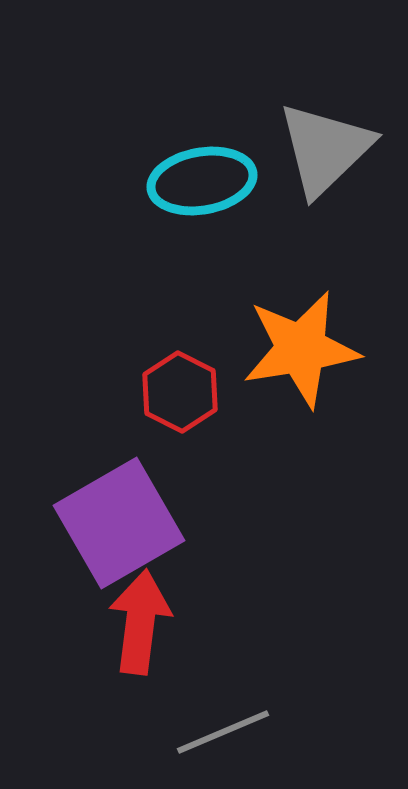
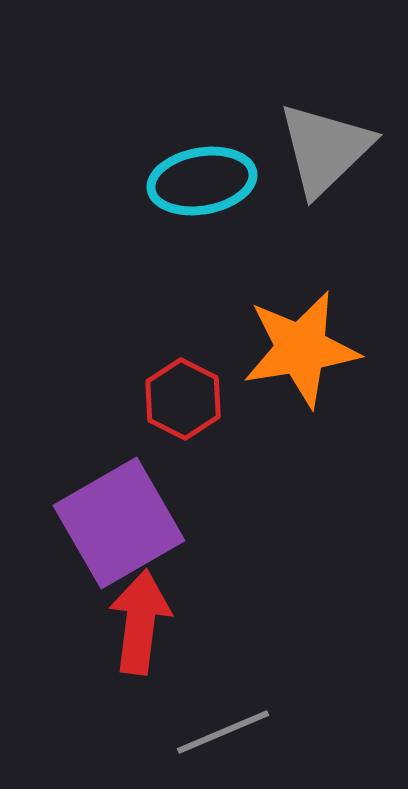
red hexagon: moved 3 px right, 7 px down
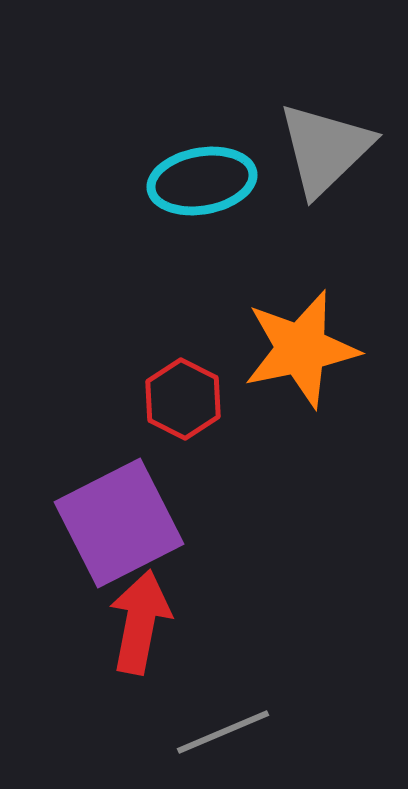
orange star: rotated 3 degrees counterclockwise
purple square: rotated 3 degrees clockwise
red arrow: rotated 4 degrees clockwise
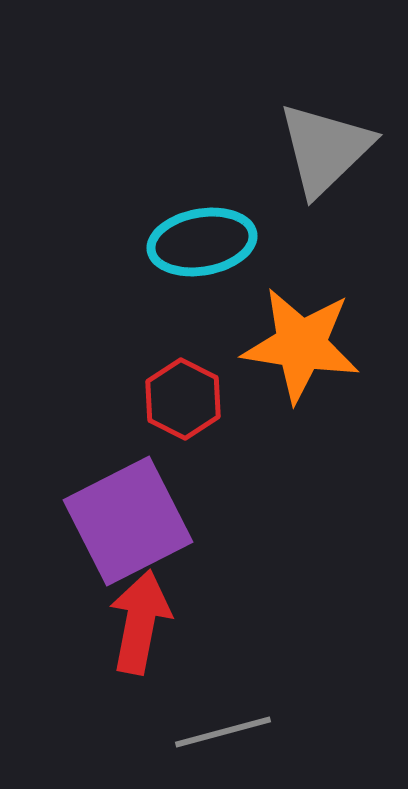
cyan ellipse: moved 61 px down
orange star: moved 4 px up; rotated 21 degrees clockwise
purple square: moved 9 px right, 2 px up
gray line: rotated 8 degrees clockwise
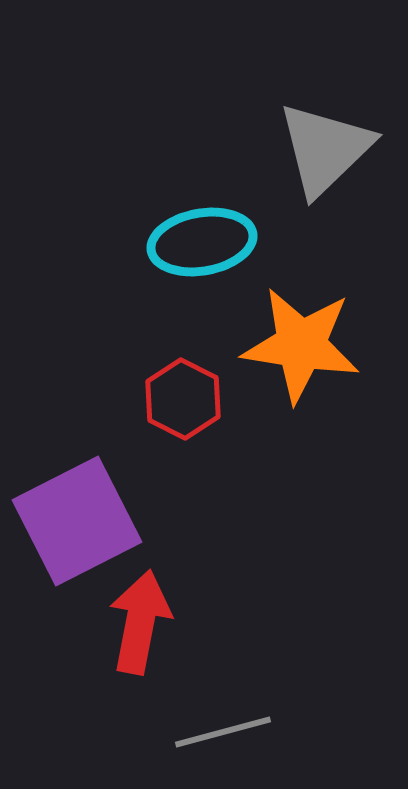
purple square: moved 51 px left
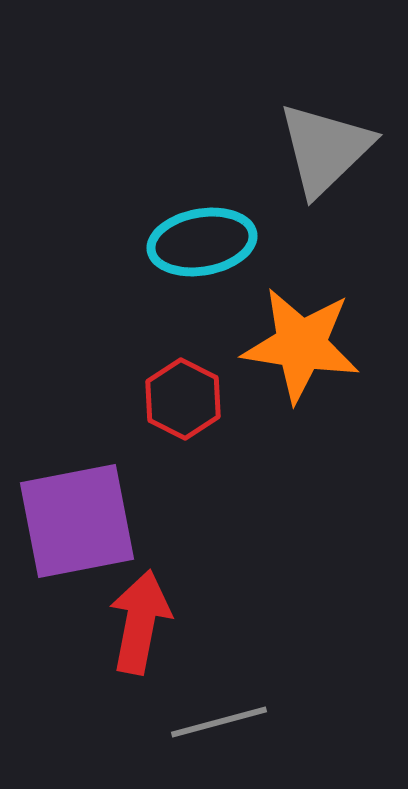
purple square: rotated 16 degrees clockwise
gray line: moved 4 px left, 10 px up
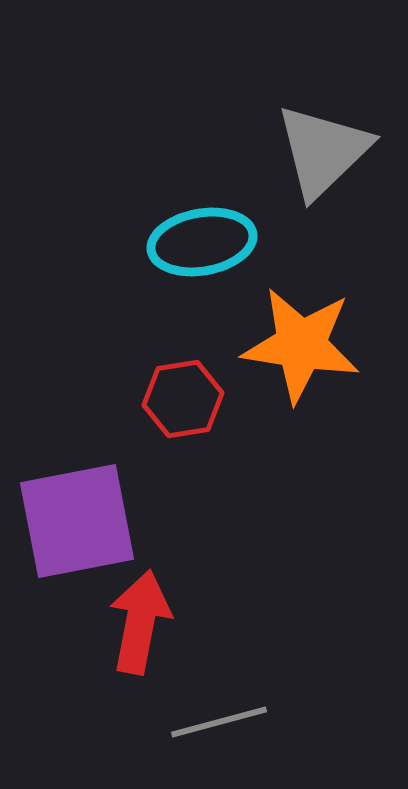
gray triangle: moved 2 px left, 2 px down
red hexagon: rotated 24 degrees clockwise
